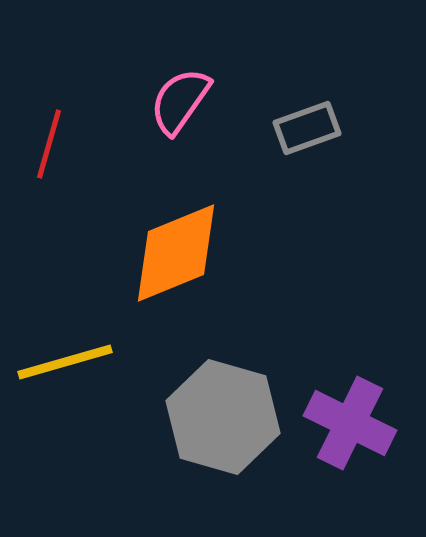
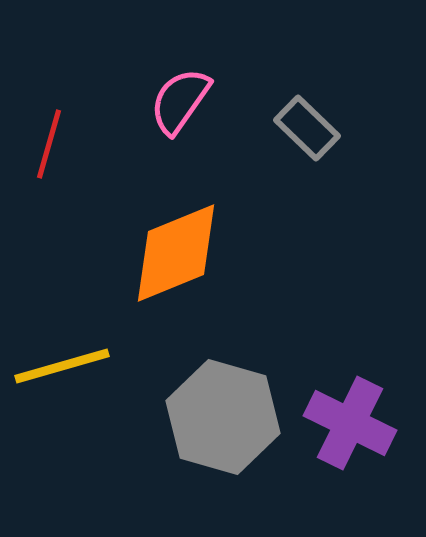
gray rectangle: rotated 64 degrees clockwise
yellow line: moved 3 px left, 4 px down
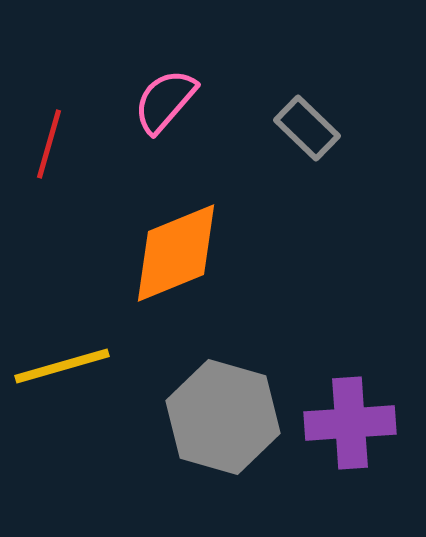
pink semicircle: moved 15 px left; rotated 6 degrees clockwise
purple cross: rotated 30 degrees counterclockwise
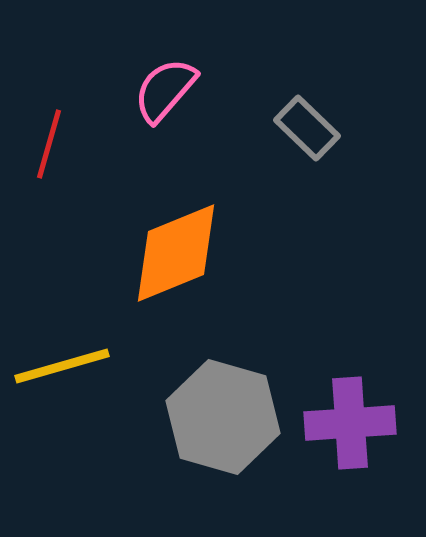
pink semicircle: moved 11 px up
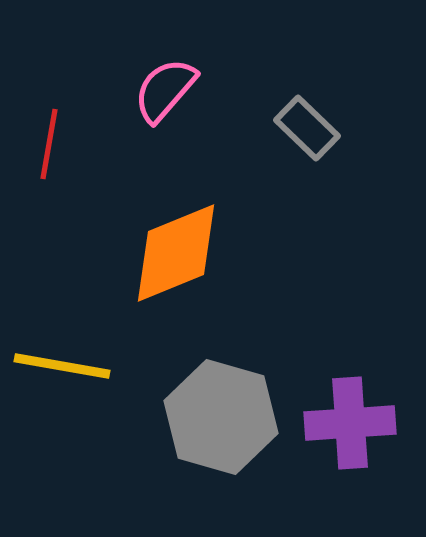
red line: rotated 6 degrees counterclockwise
yellow line: rotated 26 degrees clockwise
gray hexagon: moved 2 px left
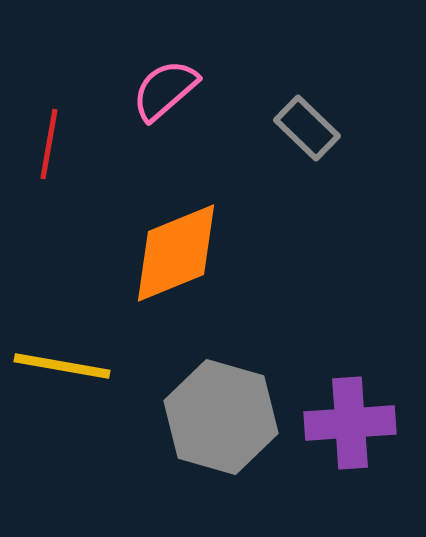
pink semicircle: rotated 8 degrees clockwise
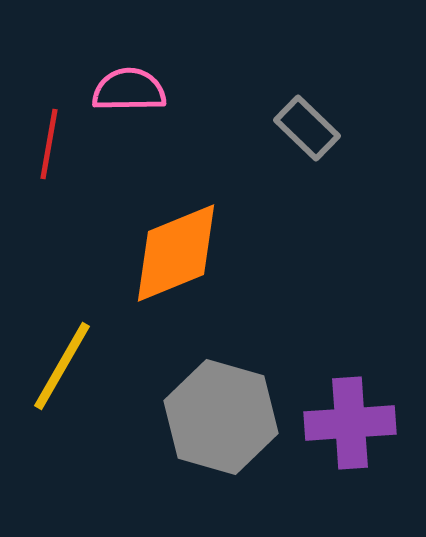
pink semicircle: moved 36 px left; rotated 40 degrees clockwise
yellow line: rotated 70 degrees counterclockwise
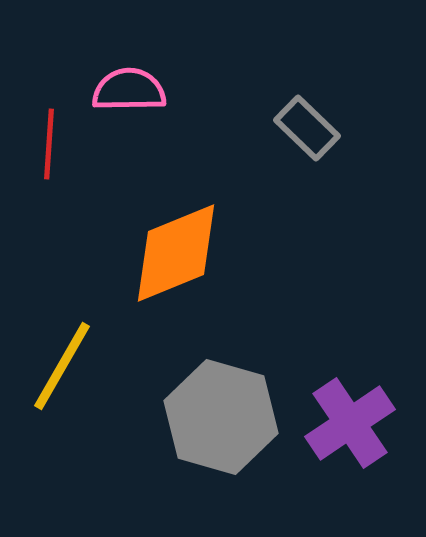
red line: rotated 6 degrees counterclockwise
purple cross: rotated 30 degrees counterclockwise
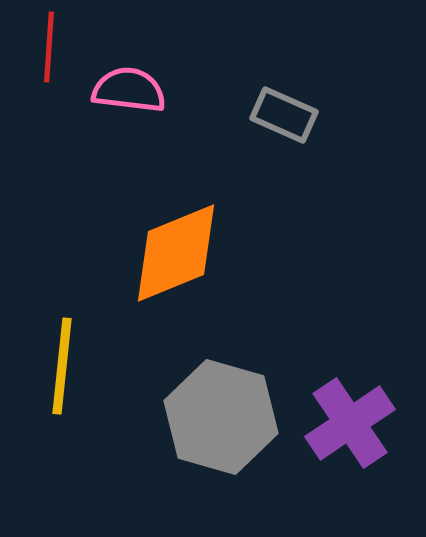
pink semicircle: rotated 8 degrees clockwise
gray rectangle: moved 23 px left, 13 px up; rotated 20 degrees counterclockwise
red line: moved 97 px up
yellow line: rotated 24 degrees counterclockwise
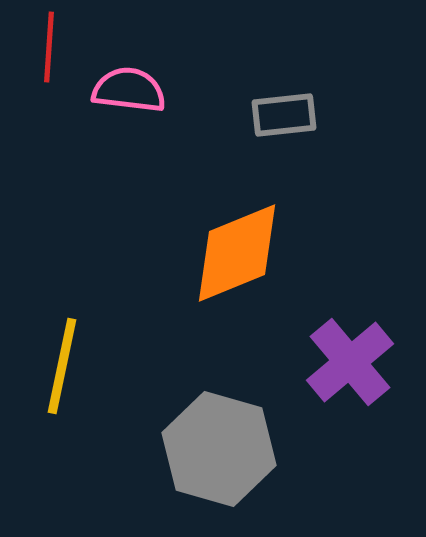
gray rectangle: rotated 30 degrees counterclockwise
orange diamond: moved 61 px right
yellow line: rotated 6 degrees clockwise
gray hexagon: moved 2 px left, 32 px down
purple cross: moved 61 px up; rotated 6 degrees counterclockwise
